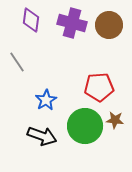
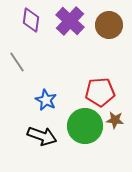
purple cross: moved 2 px left, 2 px up; rotated 28 degrees clockwise
red pentagon: moved 1 px right, 5 px down
blue star: rotated 15 degrees counterclockwise
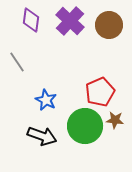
red pentagon: rotated 20 degrees counterclockwise
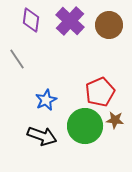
gray line: moved 3 px up
blue star: rotated 20 degrees clockwise
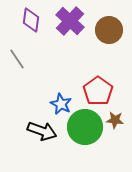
brown circle: moved 5 px down
red pentagon: moved 2 px left, 1 px up; rotated 12 degrees counterclockwise
blue star: moved 15 px right, 4 px down; rotated 20 degrees counterclockwise
green circle: moved 1 px down
black arrow: moved 5 px up
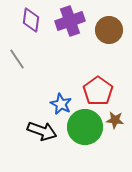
purple cross: rotated 28 degrees clockwise
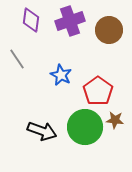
blue star: moved 29 px up
